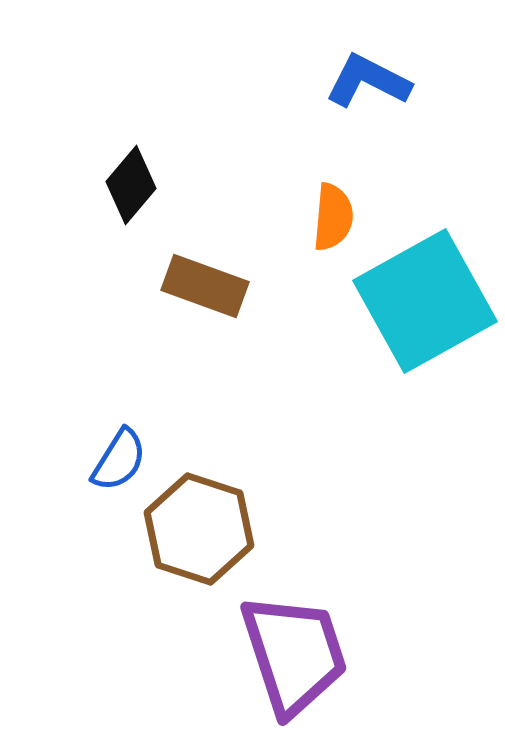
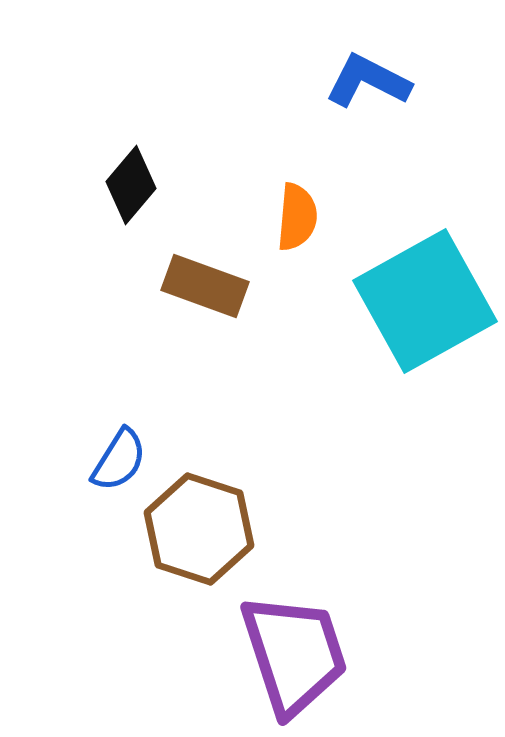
orange semicircle: moved 36 px left
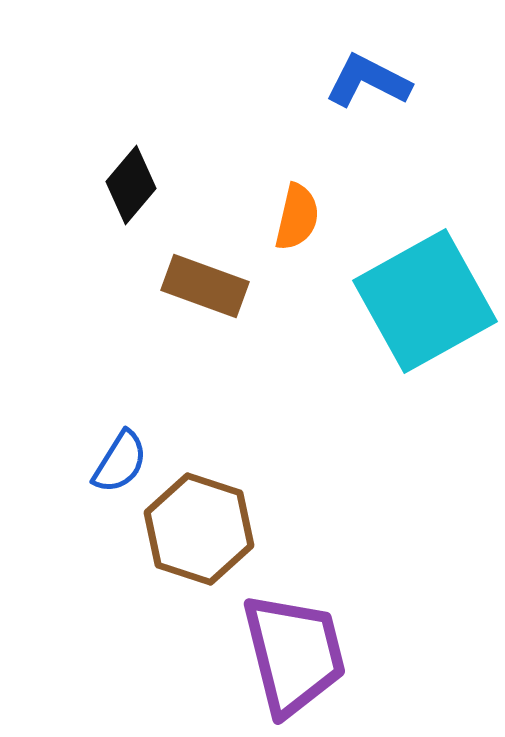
orange semicircle: rotated 8 degrees clockwise
blue semicircle: moved 1 px right, 2 px down
purple trapezoid: rotated 4 degrees clockwise
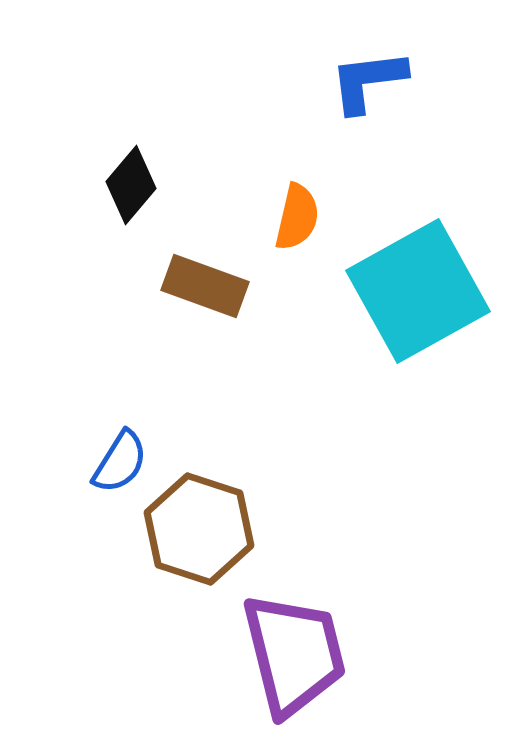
blue L-shape: rotated 34 degrees counterclockwise
cyan square: moved 7 px left, 10 px up
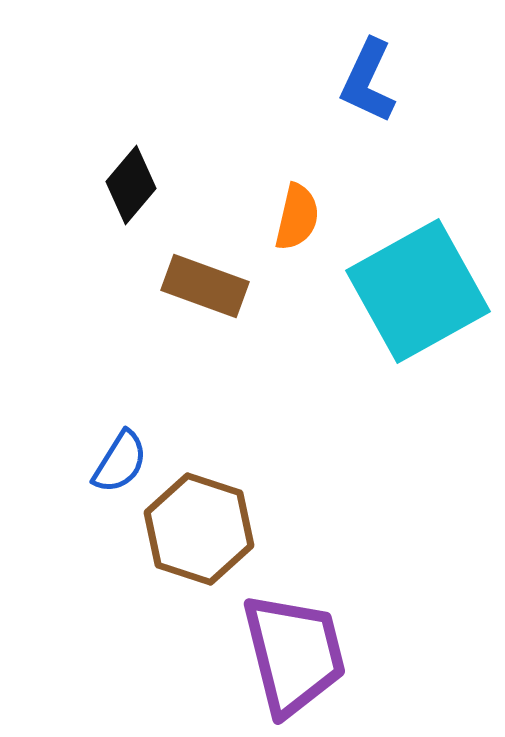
blue L-shape: rotated 58 degrees counterclockwise
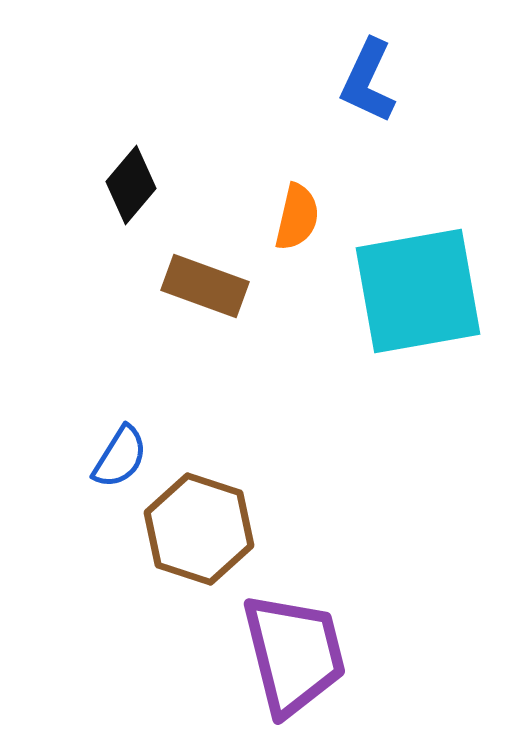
cyan square: rotated 19 degrees clockwise
blue semicircle: moved 5 px up
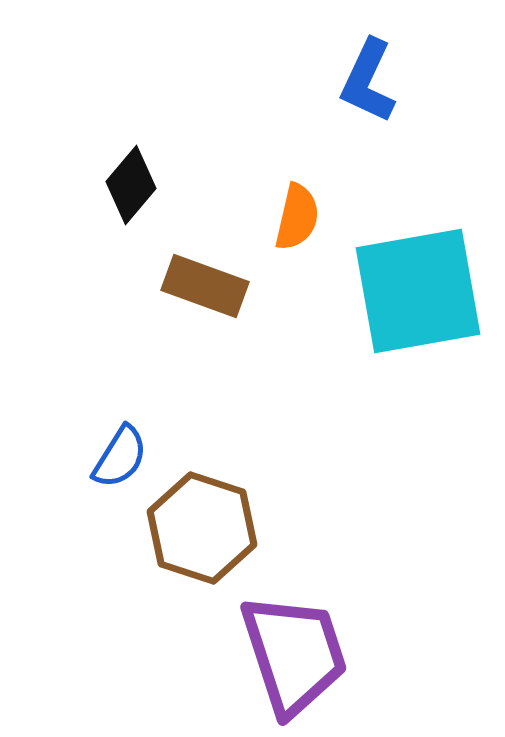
brown hexagon: moved 3 px right, 1 px up
purple trapezoid: rotated 4 degrees counterclockwise
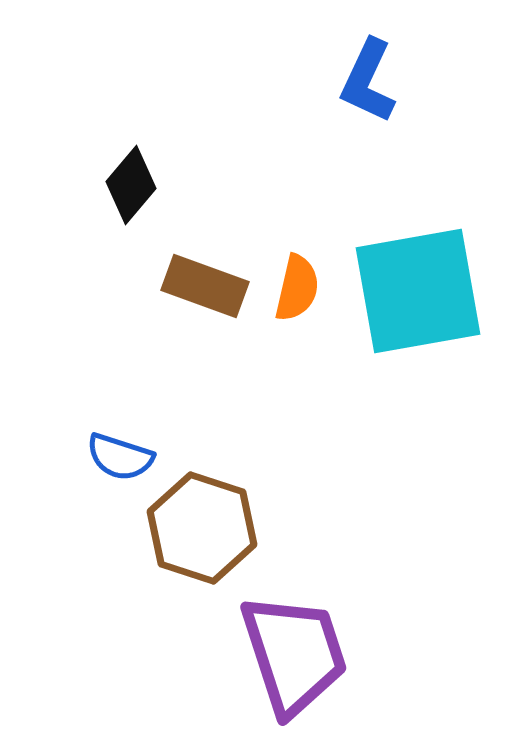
orange semicircle: moved 71 px down
blue semicircle: rotated 76 degrees clockwise
